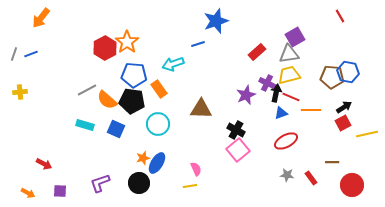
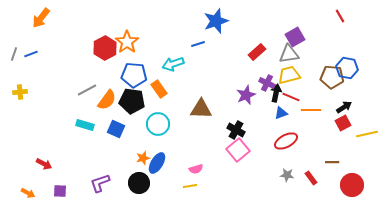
blue hexagon at (348, 72): moved 1 px left, 4 px up
orange semicircle at (107, 100): rotated 95 degrees counterclockwise
pink semicircle at (196, 169): rotated 96 degrees clockwise
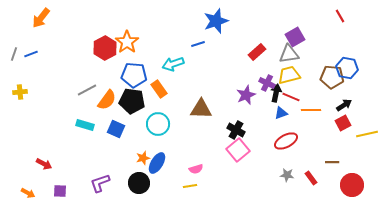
black arrow at (344, 107): moved 2 px up
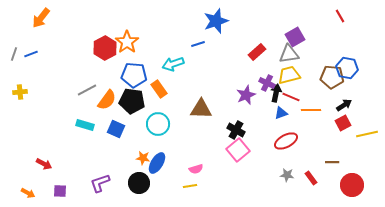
orange star at (143, 158): rotated 24 degrees clockwise
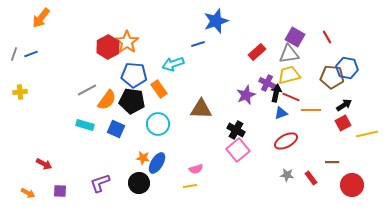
red line at (340, 16): moved 13 px left, 21 px down
purple square at (295, 37): rotated 30 degrees counterclockwise
red hexagon at (105, 48): moved 3 px right, 1 px up
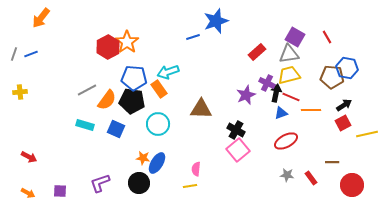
blue line at (198, 44): moved 5 px left, 7 px up
cyan arrow at (173, 64): moved 5 px left, 8 px down
blue pentagon at (134, 75): moved 3 px down
red arrow at (44, 164): moved 15 px left, 7 px up
pink semicircle at (196, 169): rotated 112 degrees clockwise
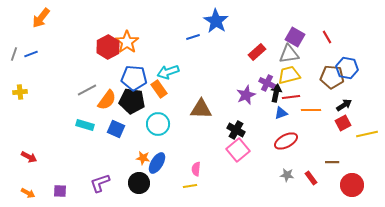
blue star at (216, 21): rotated 20 degrees counterclockwise
red line at (291, 97): rotated 30 degrees counterclockwise
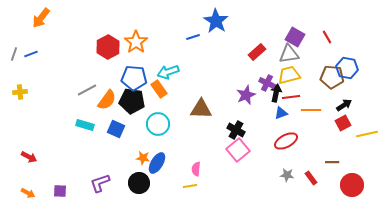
orange star at (127, 42): moved 9 px right
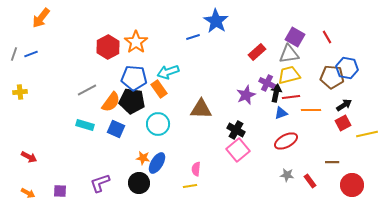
orange semicircle at (107, 100): moved 4 px right, 2 px down
red rectangle at (311, 178): moved 1 px left, 3 px down
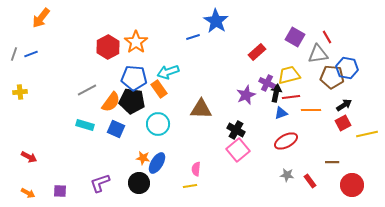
gray triangle at (289, 54): moved 29 px right
